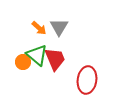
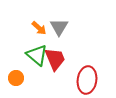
orange circle: moved 7 px left, 16 px down
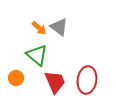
gray triangle: rotated 24 degrees counterclockwise
red trapezoid: moved 23 px down
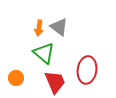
orange arrow: rotated 56 degrees clockwise
green triangle: moved 7 px right, 2 px up
red ellipse: moved 10 px up
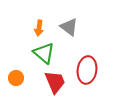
gray triangle: moved 10 px right
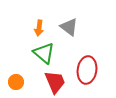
orange circle: moved 4 px down
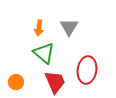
gray triangle: rotated 24 degrees clockwise
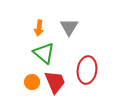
orange circle: moved 16 px right
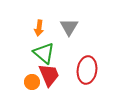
red trapezoid: moved 6 px left, 7 px up
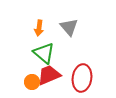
gray triangle: rotated 12 degrees counterclockwise
red ellipse: moved 5 px left, 8 px down
red trapezoid: rotated 90 degrees counterclockwise
